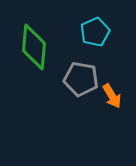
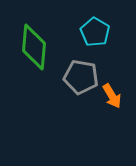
cyan pentagon: rotated 16 degrees counterclockwise
gray pentagon: moved 2 px up
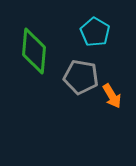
green diamond: moved 4 px down
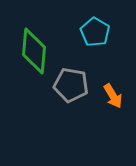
gray pentagon: moved 10 px left, 8 px down
orange arrow: moved 1 px right
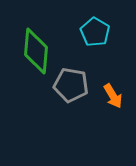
green diamond: moved 2 px right
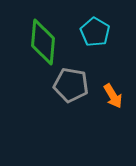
green diamond: moved 7 px right, 9 px up
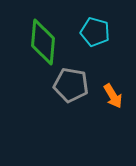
cyan pentagon: rotated 16 degrees counterclockwise
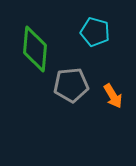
green diamond: moved 8 px left, 7 px down
gray pentagon: rotated 16 degrees counterclockwise
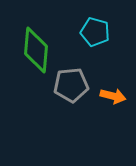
green diamond: moved 1 px right, 1 px down
orange arrow: rotated 45 degrees counterclockwise
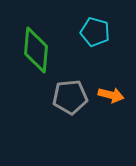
gray pentagon: moved 1 px left, 12 px down
orange arrow: moved 2 px left, 1 px up
